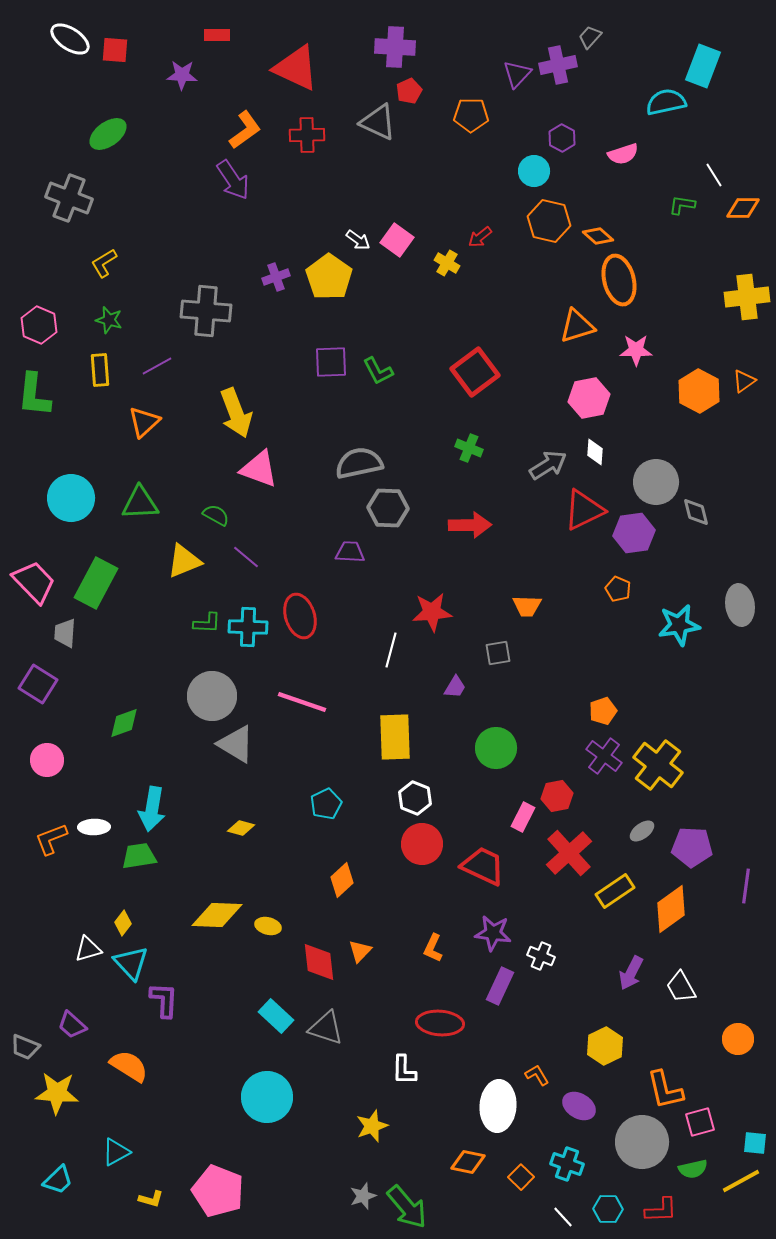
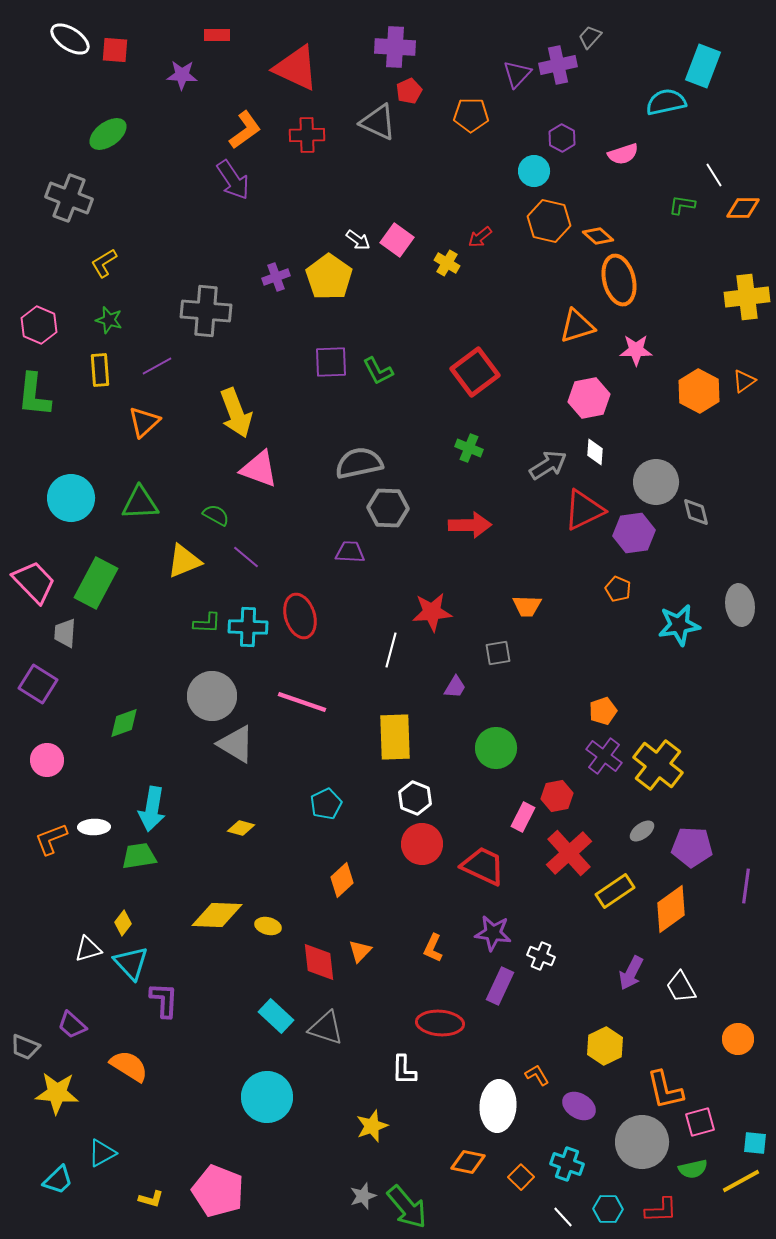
cyan triangle at (116, 1152): moved 14 px left, 1 px down
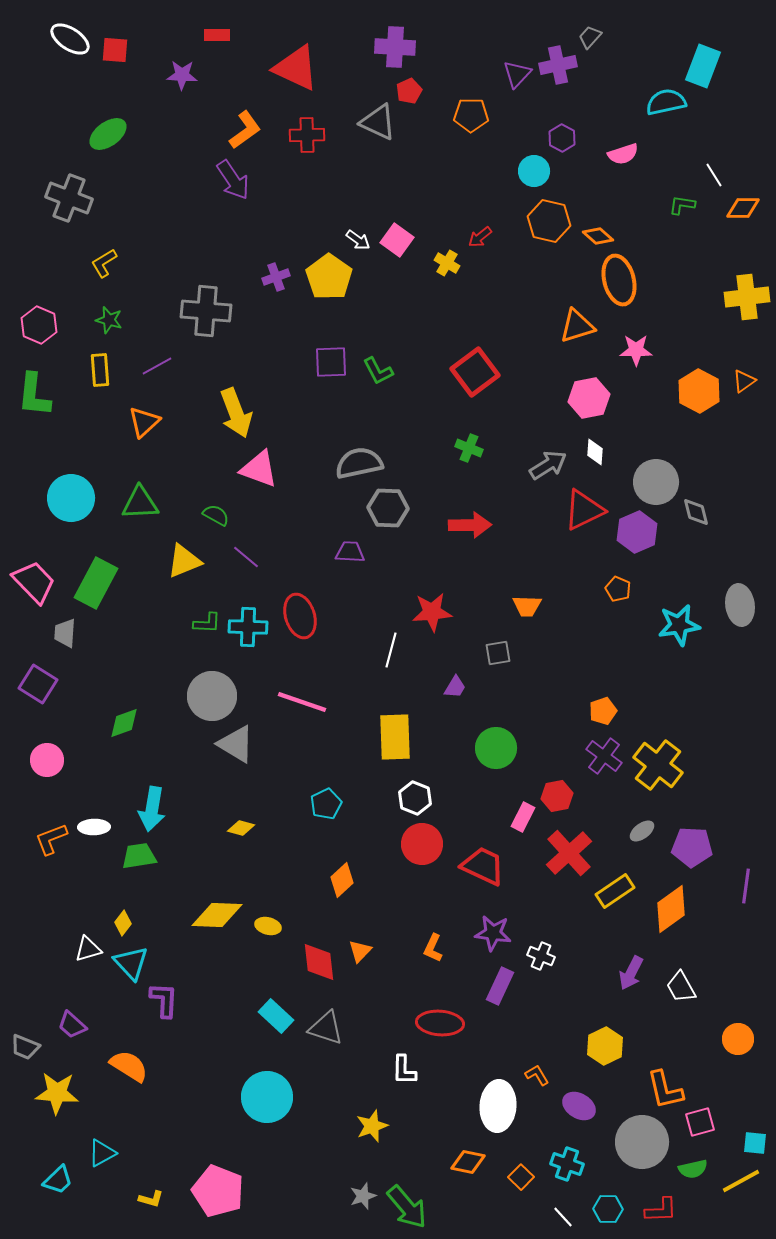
purple hexagon at (634, 533): moved 3 px right, 1 px up; rotated 15 degrees counterclockwise
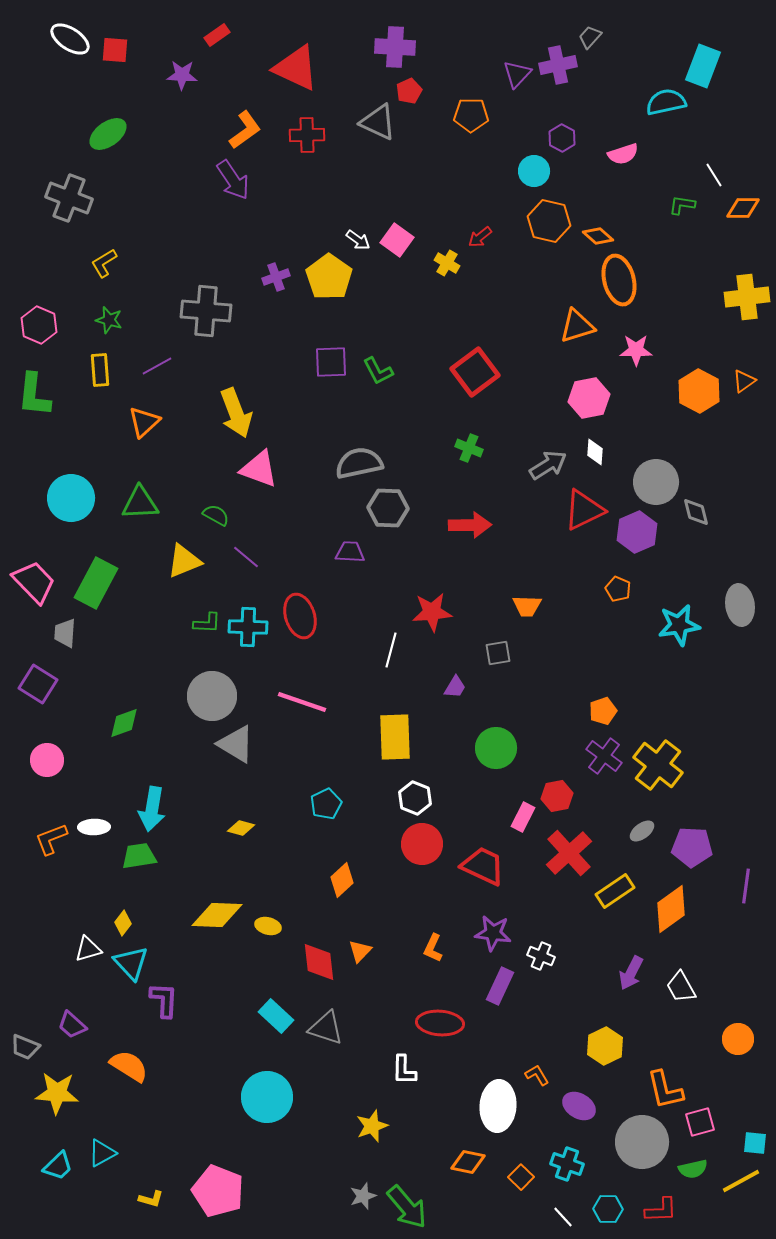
red rectangle at (217, 35): rotated 35 degrees counterclockwise
cyan trapezoid at (58, 1180): moved 14 px up
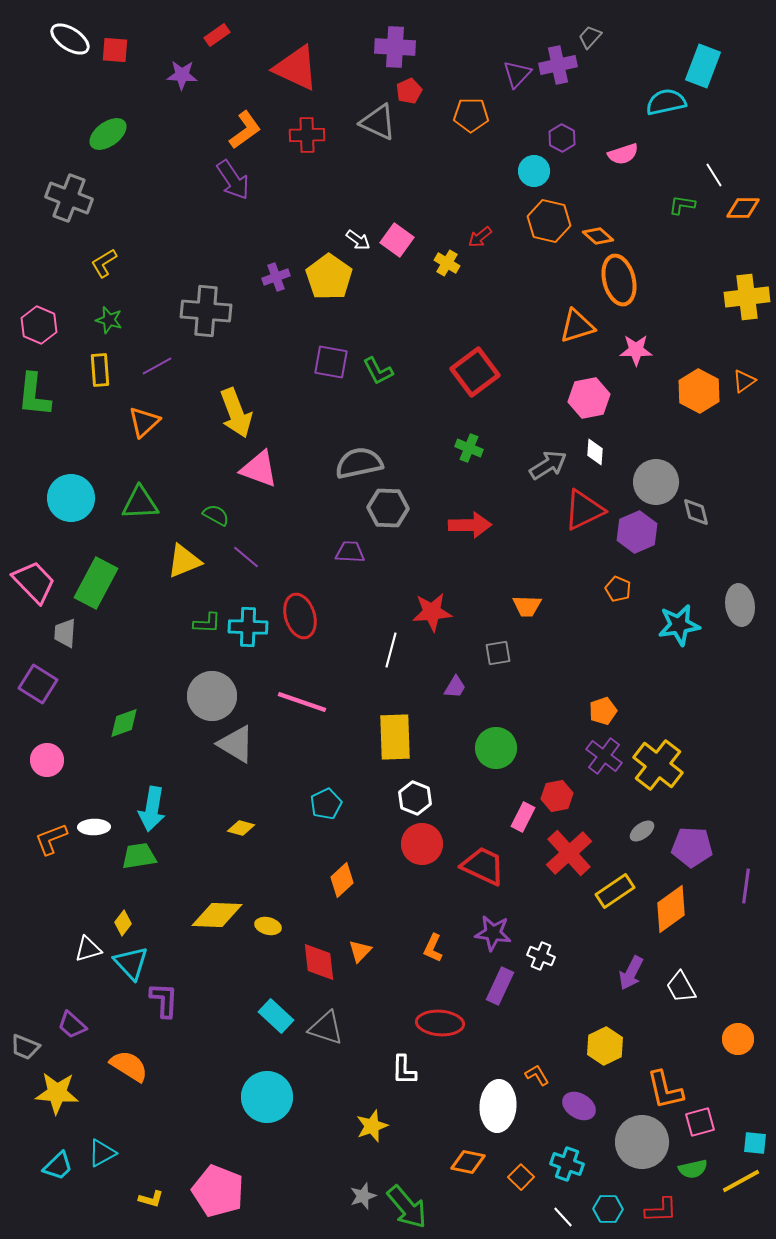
purple square at (331, 362): rotated 12 degrees clockwise
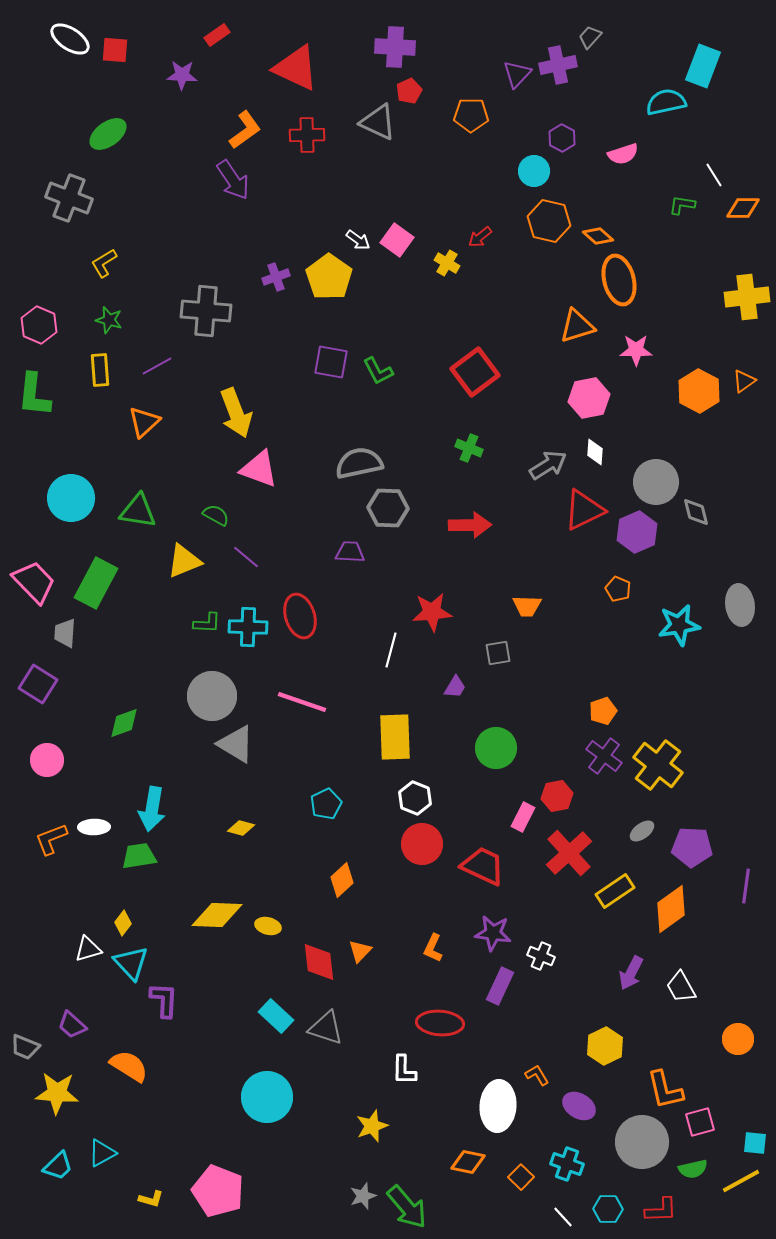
green triangle at (140, 503): moved 2 px left, 8 px down; rotated 12 degrees clockwise
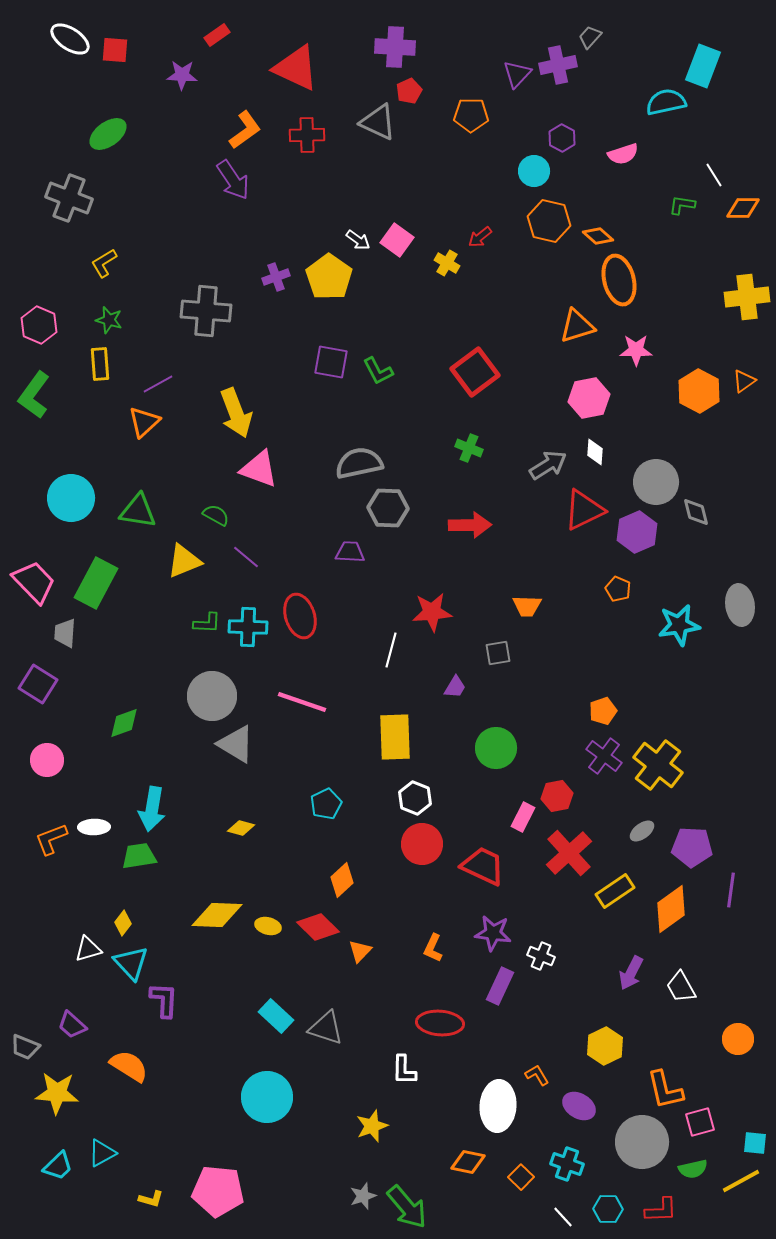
purple line at (157, 366): moved 1 px right, 18 px down
yellow rectangle at (100, 370): moved 6 px up
green L-shape at (34, 395): rotated 30 degrees clockwise
purple line at (746, 886): moved 15 px left, 4 px down
red diamond at (319, 962): moved 1 px left, 35 px up; rotated 39 degrees counterclockwise
pink pentagon at (218, 1191): rotated 15 degrees counterclockwise
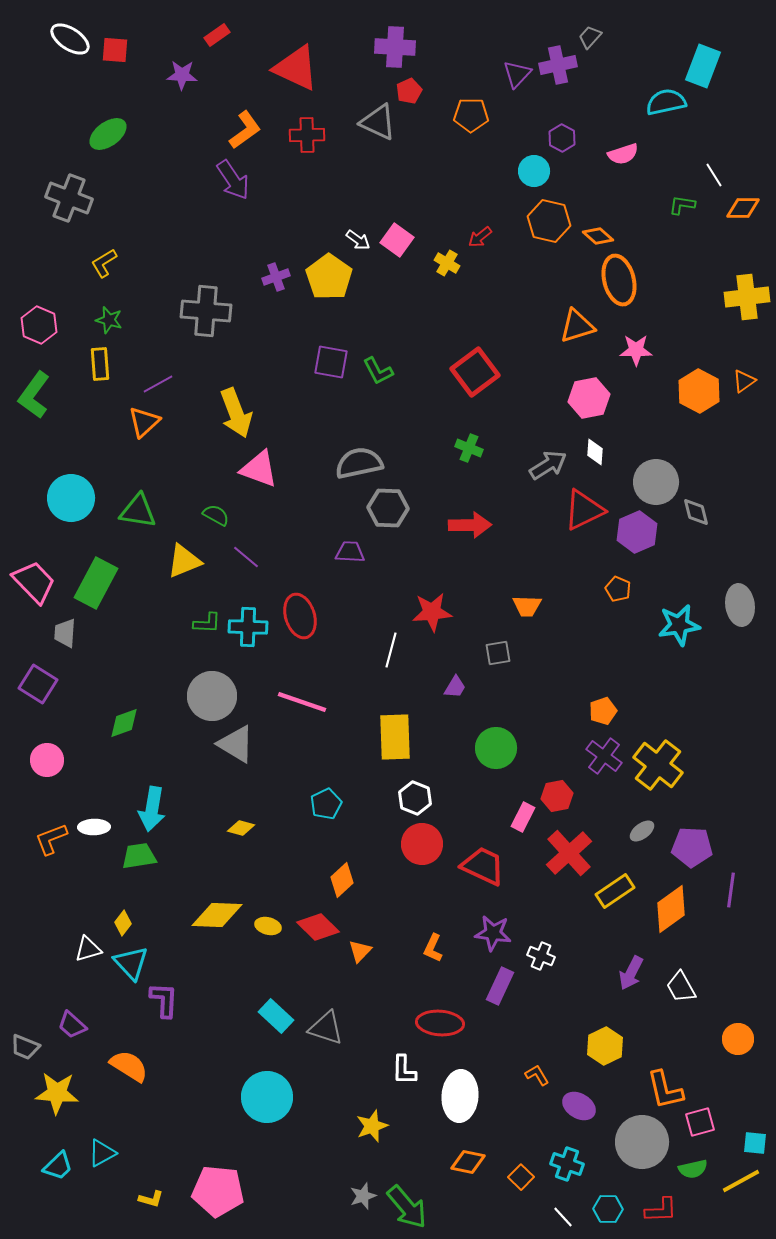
white ellipse at (498, 1106): moved 38 px left, 10 px up
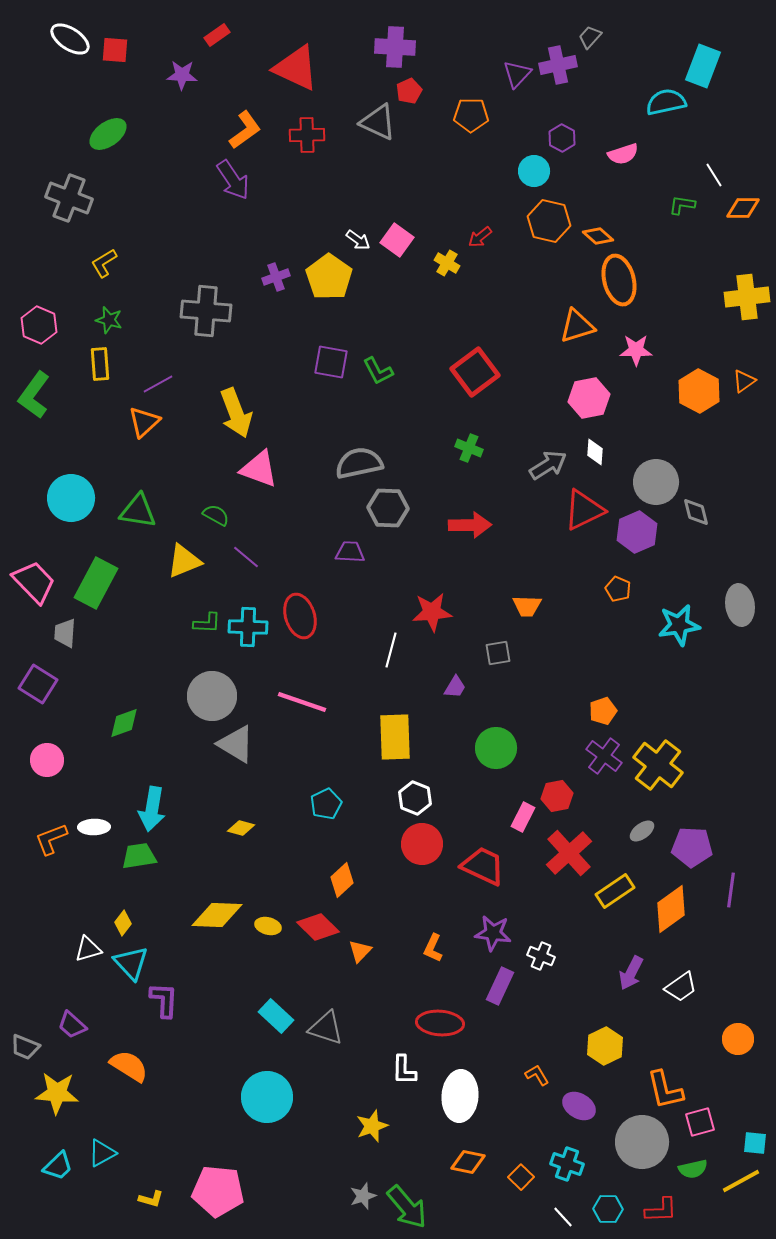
white trapezoid at (681, 987): rotated 96 degrees counterclockwise
